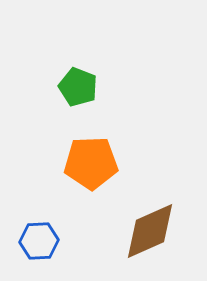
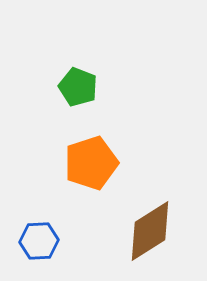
orange pentagon: rotated 16 degrees counterclockwise
brown diamond: rotated 8 degrees counterclockwise
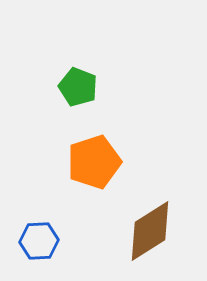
orange pentagon: moved 3 px right, 1 px up
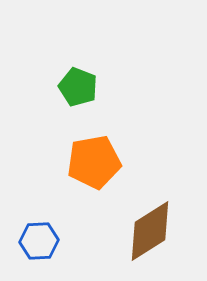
orange pentagon: rotated 8 degrees clockwise
